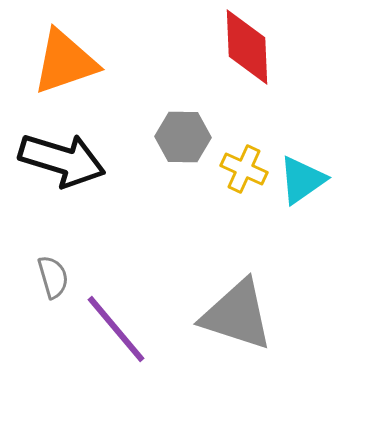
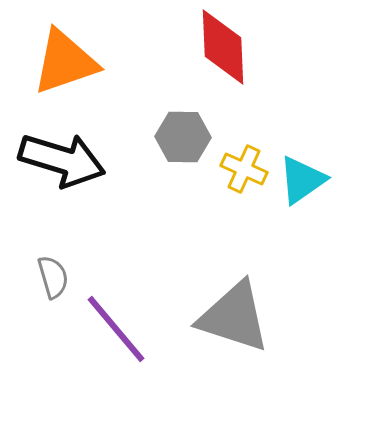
red diamond: moved 24 px left
gray triangle: moved 3 px left, 2 px down
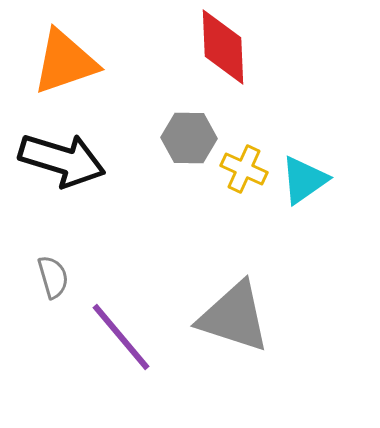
gray hexagon: moved 6 px right, 1 px down
cyan triangle: moved 2 px right
purple line: moved 5 px right, 8 px down
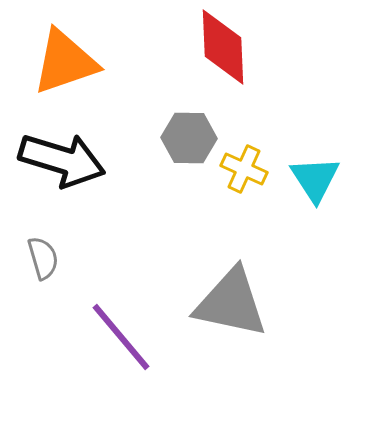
cyan triangle: moved 11 px right, 1 px up; rotated 28 degrees counterclockwise
gray semicircle: moved 10 px left, 19 px up
gray triangle: moved 3 px left, 14 px up; rotated 6 degrees counterclockwise
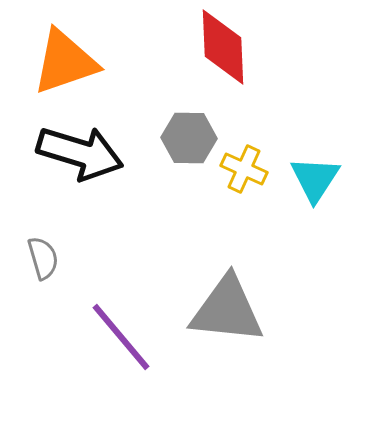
black arrow: moved 18 px right, 7 px up
cyan triangle: rotated 6 degrees clockwise
gray triangle: moved 4 px left, 7 px down; rotated 6 degrees counterclockwise
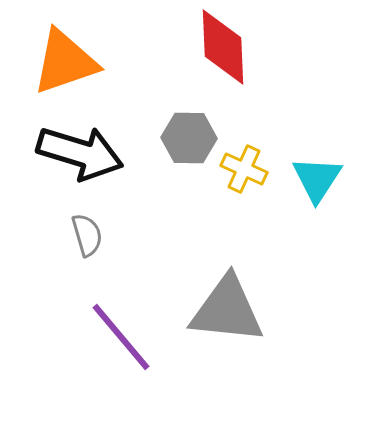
cyan triangle: moved 2 px right
gray semicircle: moved 44 px right, 23 px up
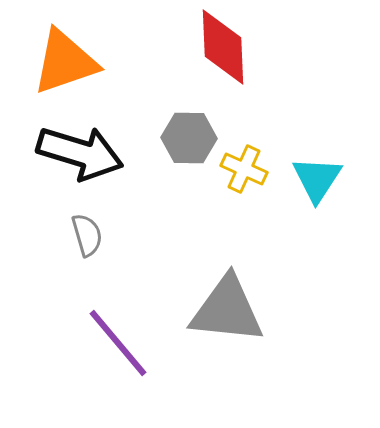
purple line: moved 3 px left, 6 px down
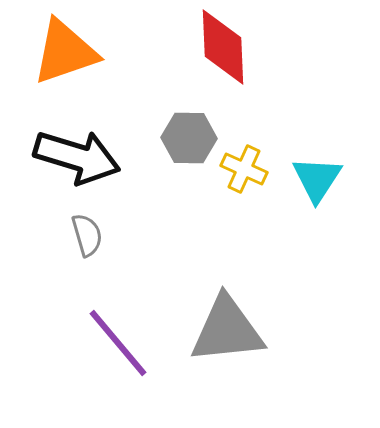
orange triangle: moved 10 px up
black arrow: moved 3 px left, 4 px down
gray triangle: moved 20 px down; rotated 12 degrees counterclockwise
